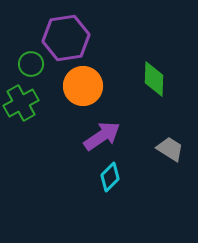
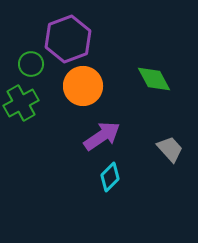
purple hexagon: moved 2 px right, 1 px down; rotated 12 degrees counterclockwise
green diamond: rotated 30 degrees counterclockwise
gray trapezoid: rotated 16 degrees clockwise
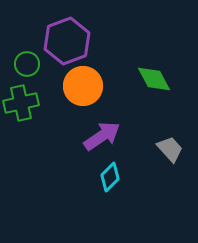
purple hexagon: moved 1 px left, 2 px down
green circle: moved 4 px left
green cross: rotated 16 degrees clockwise
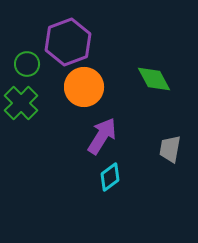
purple hexagon: moved 1 px right, 1 px down
orange circle: moved 1 px right, 1 px down
green cross: rotated 32 degrees counterclockwise
purple arrow: rotated 24 degrees counterclockwise
gray trapezoid: rotated 128 degrees counterclockwise
cyan diamond: rotated 8 degrees clockwise
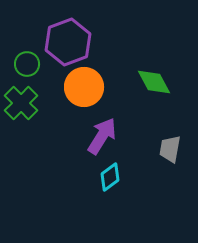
green diamond: moved 3 px down
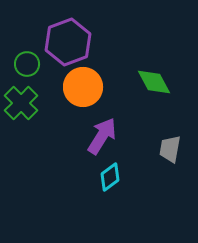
orange circle: moved 1 px left
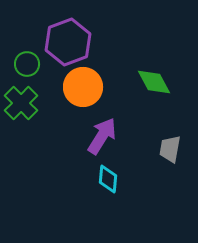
cyan diamond: moved 2 px left, 2 px down; rotated 48 degrees counterclockwise
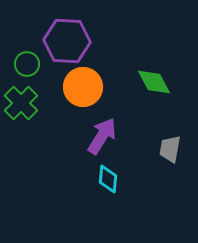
purple hexagon: moved 1 px left, 1 px up; rotated 24 degrees clockwise
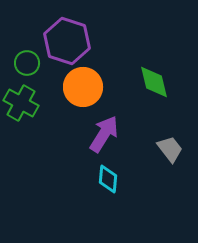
purple hexagon: rotated 15 degrees clockwise
green circle: moved 1 px up
green diamond: rotated 15 degrees clockwise
green cross: rotated 16 degrees counterclockwise
purple arrow: moved 2 px right, 2 px up
gray trapezoid: rotated 132 degrees clockwise
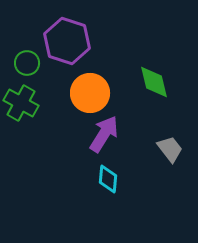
orange circle: moved 7 px right, 6 px down
